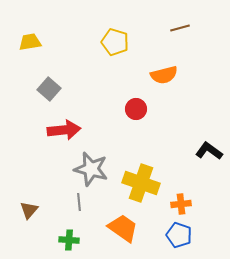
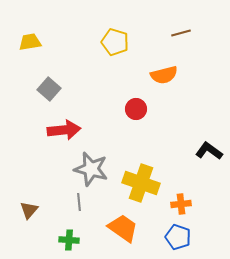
brown line: moved 1 px right, 5 px down
blue pentagon: moved 1 px left, 2 px down
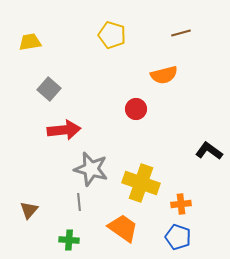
yellow pentagon: moved 3 px left, 7 px up
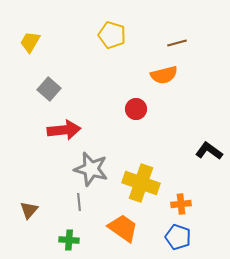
brown line: moved 4 px left, 10 px down
yellow trapezoid: rotated 50 degrees counterclockwise
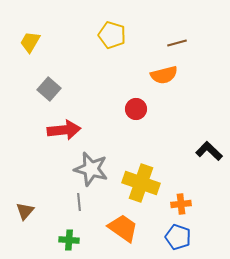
black L-shape: rotated 8 degrees clockwise
brown triangle: moved 4 px left, 1 px down
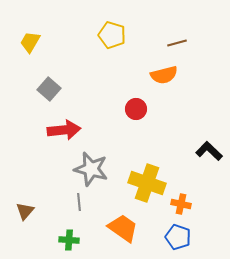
yellow cross: moved 6 px right
orange cross: rotated 18 degrees clockwise
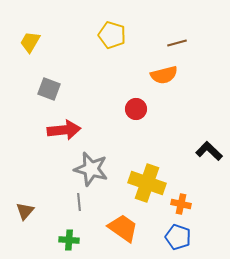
gray square: rotated 20 degrees counterclockwise
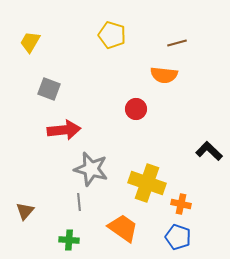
orange semicircle: rotated 20 degrees clockwise
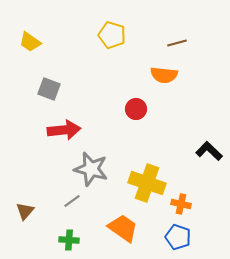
yellow trapezoid: rotated 85 degrees counterclockwise
gray line: moved 7 px left, 1 px up; rotated 60 degrees clockwise
